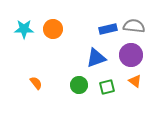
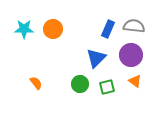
blue rectangle: rotated 54 degrees counterclockwise
blue triangle: rotated 25 degrees counterclockwise
green circle: moved 1 px right, 1 px up
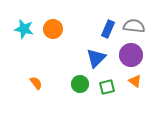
cyan star: rotated 12 degrees clockwise
